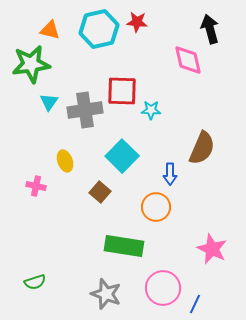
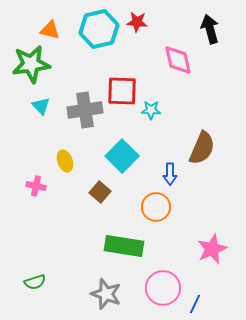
pink diamond: moved 10 px left
cyan triangle: moved 8 px left, 4 px down; rotated 18 degrees counterclockwise
pink star: rotated 24 degrees clockwise
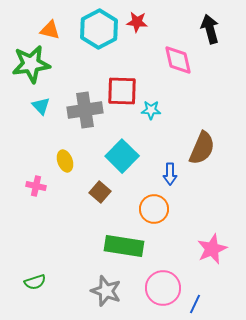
cyan hexagon: rotated 15 degrees counterclockwise
orange circle: moved 2 px left, 2 px down
gray star: moved 3 px up
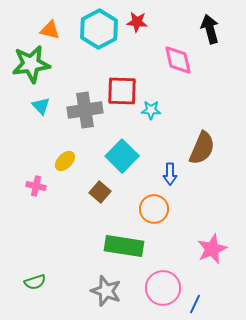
yellow ellipse: rotated 65 degrees clockwise
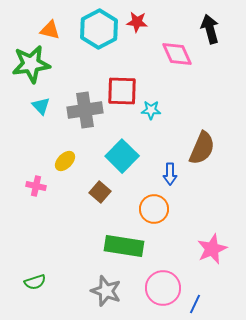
pink diamond: moved 1 px left, 6 px up; rotated 12 degrees counterclockwise
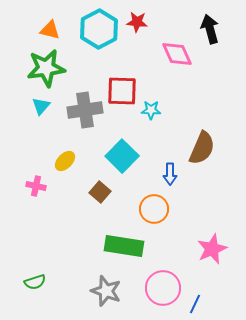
green star: moved 15 px right, 4 px down
cyan triangle: rotated 24 degrees clockwise
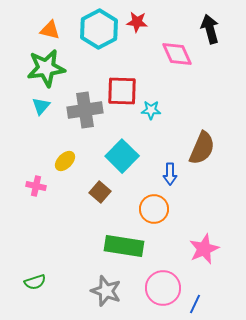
pink star: moved 8 px left
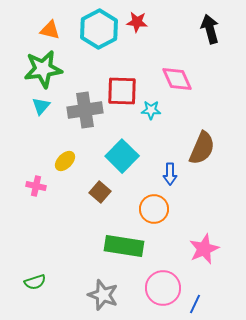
pink diamond: moved 25 px down
green star: moved 3 px left, 1 px down
gray star: moved 3 px left, 4 px down
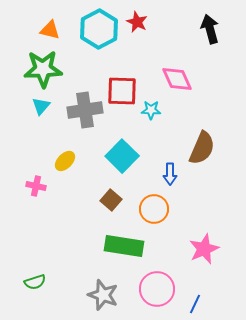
red star: rotated 20 degrees clockwise
green star: rotated 6 degrees clockwise
brown square: moved 11 px right, 8 px down
pink circle: moved 6 px left, 1 px down
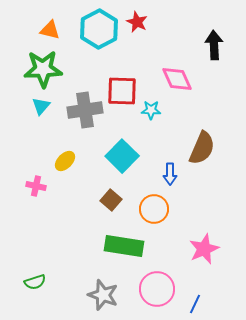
black arrow: moved 4 px right, 16 px down; rotated 12 degrees clockwise
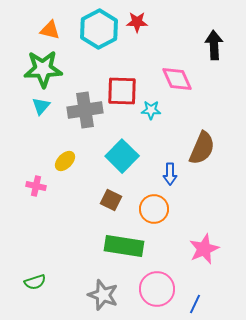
red star: rotated 25 degrees counterclockwise
brown square: rotated 15 degrees counterclockwise
